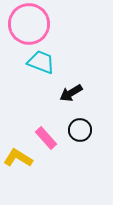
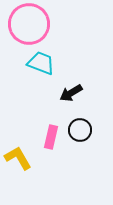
cyan trapezoid: moved 1 px down
pink rectangle: moved 5 px right, 1 px up; rotated 55 degrees clockwise
yellow L-shape: rotated 28 degrees clockwise
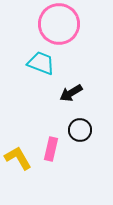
pink circle: moved 30 px right
pink rectangle: moved 12 px down
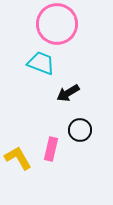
pink circle: moved 2 px left
black arrow: moved 3 px left
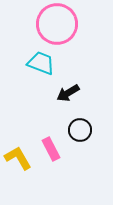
pink rectangle: rotated 40 degrees counterclockwise
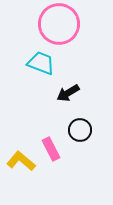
pink circle: moved 2 px right
yellow L-shape: moved 3 px right, 3 px down; rotated 20 degrees counterclockwise
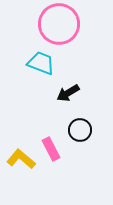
yellow L-shape: moved 2 px up
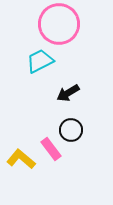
cyan trapezoid: moved 1 px left, 2 px up; rotated 48 degrees counterclockwise
black circle: moved 9 px left
pink rectangle: rotated 10 degrees counterclockwise
